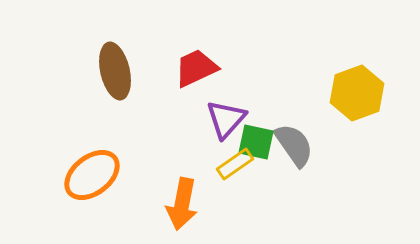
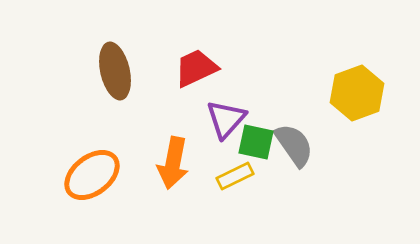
yellow rectangle: moved 12 px down; rotated 9 degrees clockwise
orange arrow: moved 9 px left, 41 px up
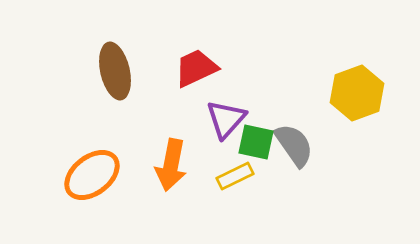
orange arrow: moved 2 px left, 2 px down
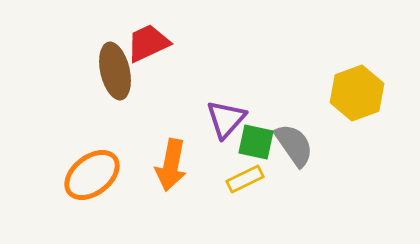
red trapezoid: moved 48 px left, 25 px up
yellow rectangle: moved 10 px right, 3 px down
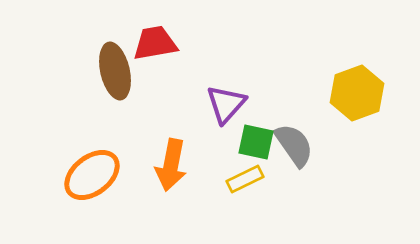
red trapezoid: moved 7 px right; rotated 15 degrees clockwise
purple triangle: moved 15 px up
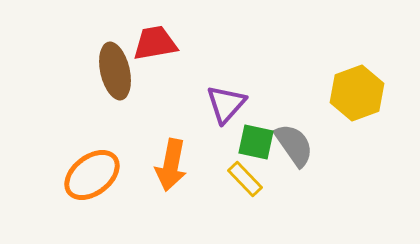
yellow rectangle: rotated 72 degrees clockwise
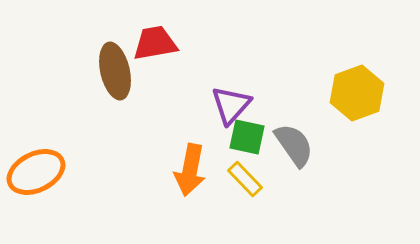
purple triangle: moved 5 px right, 1 px down
green square: moved 9 px left, 5 px up
orange arrow: moved 19 px right, 5 px down
orange ellipse: moved 56 px left, 3 px up; rotated 12 degrees clockwise
